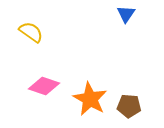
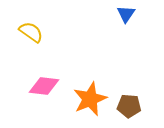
pink diamond: rotated 12 degrees counterclockwise
orange star: rotated 20 degrees clockwise
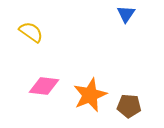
orange star: moved 4 px up
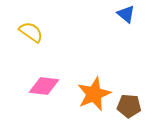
blue triangle: rotated 24 degrees counterclockwise
orange star: moved 4 px right, 1 px up
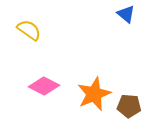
yellow semicircle: moved 2 px left, 2 px up
pink diamond: rotated 20 degrees clockwise
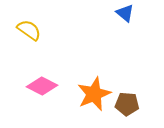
blue triangle: moved 1 px left, 1 px up
pink diamond: moved 2 px left
brown pentagon: moved 2 px left, 2 px up
